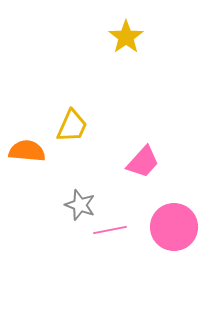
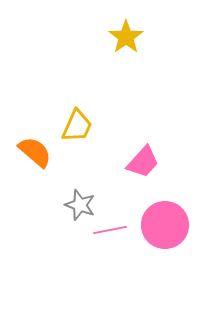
yellow trapezoid: moved 5 px right
orange semicircle: moved 8 px right, 1 px down; rotated 36 degrees clockwise
pink circle: moved 9 px left, 2 px up
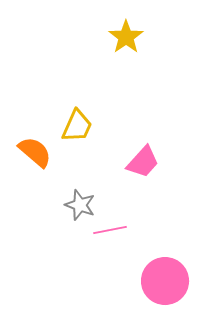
pink circle: moved 56 px down
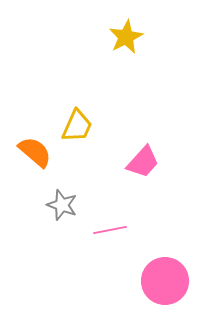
yellow star: rotated 8 degrees clockwise
gray star: moved 18 px left
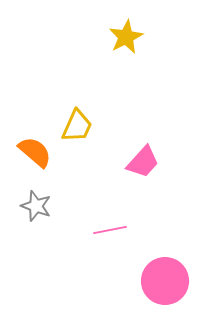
gray star: moved 26 px left, 1 px down
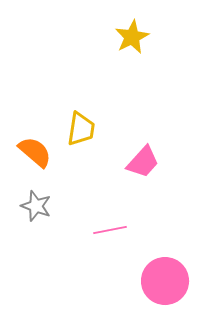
yellow star: moved 6 px right
yellow trapezoid: moved 4 px right, 3 px down; rotated 15 degrees counterclockwise
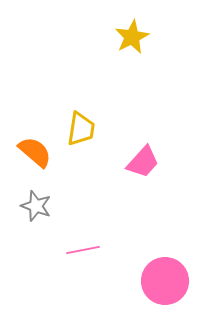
pink line: moved 27 px left, 20 px down
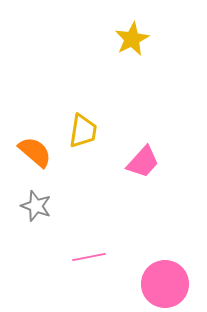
yellow star: moved 2 px down
yellow trapezoid: moved 2 px right, 2 px down
pink line: moved 6 px right, 7 px down
pink circle: moved 3 px down
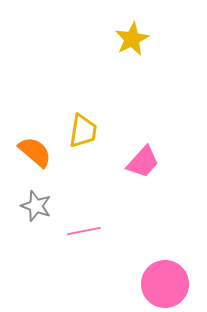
pink line: moved 5 px left, 26 px up
